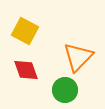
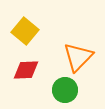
yellow square: rotated 12 degrees clockwise
red diamond: rotated 72 degrees counterclockwise
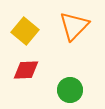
orange triangle: moved 4 px left, 31 px up
green circle: moved 5 px right
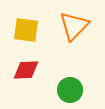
yellow square: moved 1 px right, 1 px up; rotated 32 degrees counterclockwise
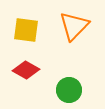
red diamond: rotated 32 degrees clockwise
green circle: moved 1 px left
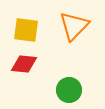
red diamond: moved 2 px left, 6 px up; rotated 24 degrees counterclockwise
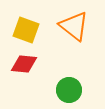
orange triangle: rotated 36 degrees counterclockwise
yellow square: rotated 12 degrees clockwise
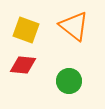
red diamond: moved 1 px left, 1 px down
green circle: moved 9 px up
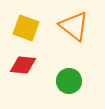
yellow square: moved 2 px up
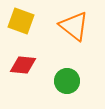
yellow square: moved 5 px left, 7 px up
green circle: moved 2 px left
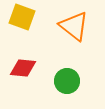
yellow square: moved 1 px right, 4 px up
red diamond: moved 3 px down
